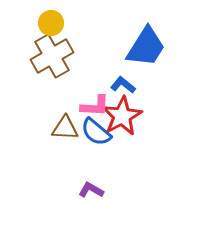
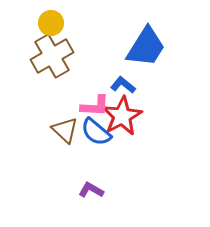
brown triangle: moved 2 px down; rotated 40 degrees clockwise
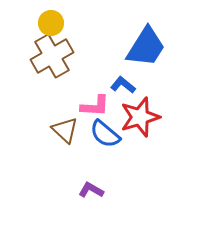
red star: moved 18 px right, 1 px down; rotated 12 degrees clockwise
blue semicircle: moved 9 px right, 2 px down
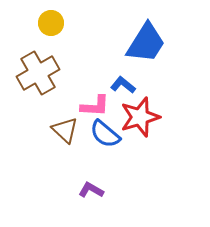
blue trapezoid: moved 4 px up
brown cross: moved 14 px left, 17 px down
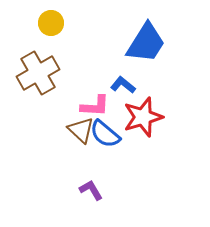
red star: moved 3 px right
brown triangle: moved 16 px right
purple L-shape: rotated 30 degrees clockwise
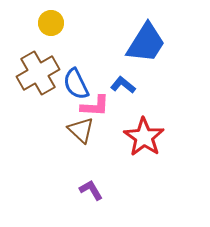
red star: moved 1 px right, 20 px down; rotated 21 degrees counterclockwise
blue semicircle: moved 29 px left, 50 px up; rotated 24 degrees clockwise
